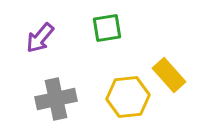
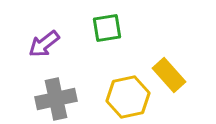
purple arrow: moved 4 px right, 6 px down; rotated 12 degrees clockwise
yellow hexagon: rotated 6 degrees counterclockwise
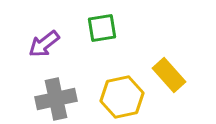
green square: moved 5 px left
yellow hexagon: moved 6 px left
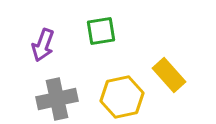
green square: moved 1 px left, 3 px down
purple arrow: moved 1 px left, 1 px down; rotated 32 degrees counterclockwise
gray cross: moved 1 px right
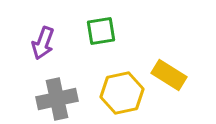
purple arrow: moved 2 px up
yellow rectangle: rotated 16 degrees counterclockwise
yellow hexagon: moved 4 px up
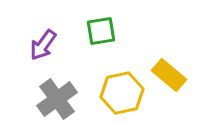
purple arrow: moved 2 px down; rotated 16 degrees clockwise
yellow rectangle: rotated 8 degrees clockwise
gray cross: rotated 24 degrees counterclockwise
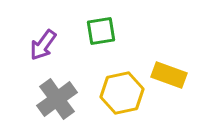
yellow rectangle: rotated 20 degrees counterclockwise
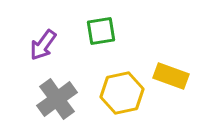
yellow rectangle: moved 2 px right, 1 px down
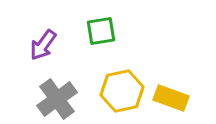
yellow rectangle: moved 22 px down
yellow hexagon: moved 2 px up
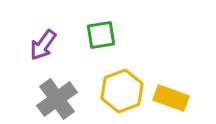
green square: moved 4 px down
yellow hexagon: rotated 9 degrees counterclockwise
